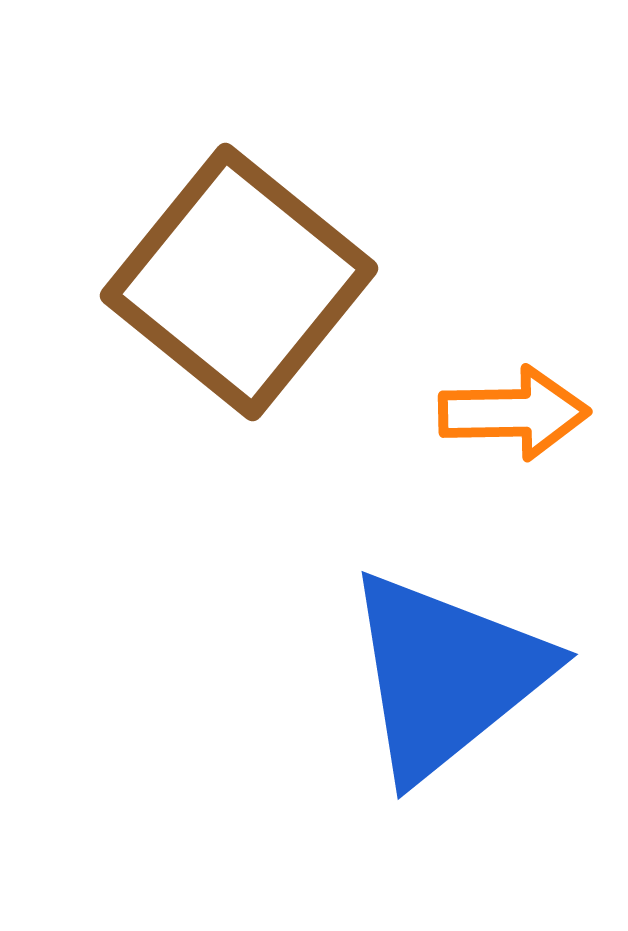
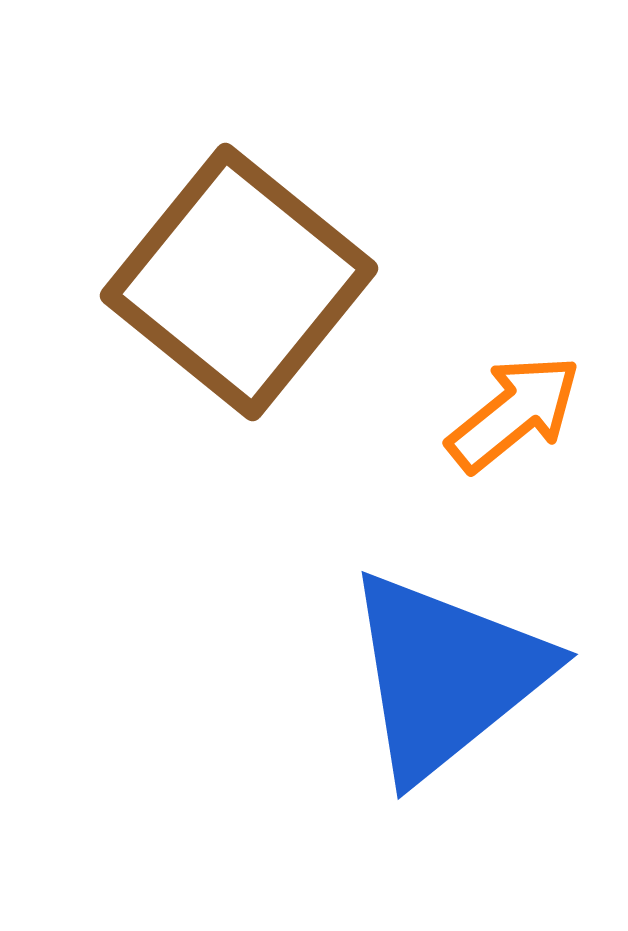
orange arrow: rotated 38 degrees counterclockwise
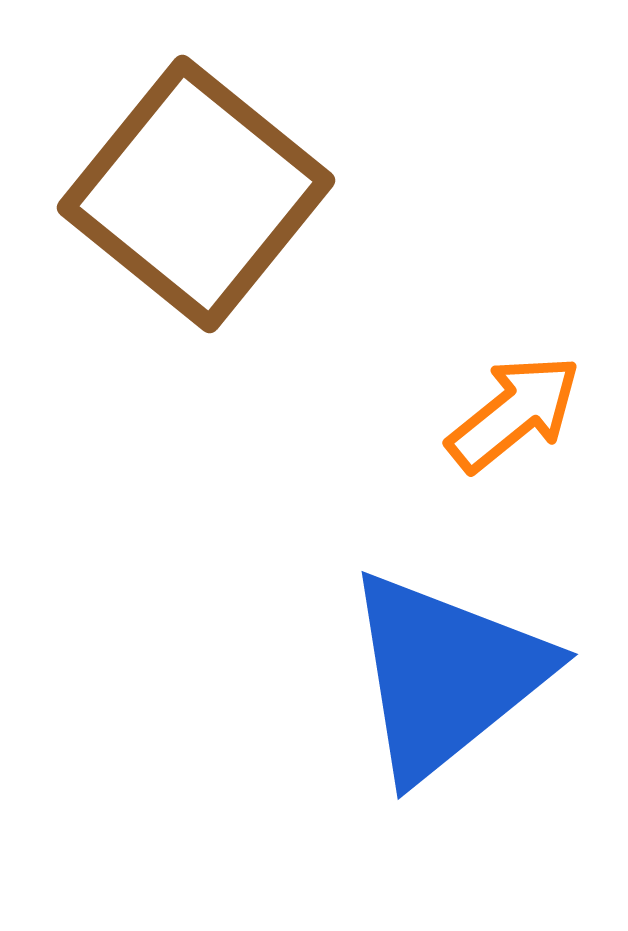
brown square: moved 43 px left, 88 px up
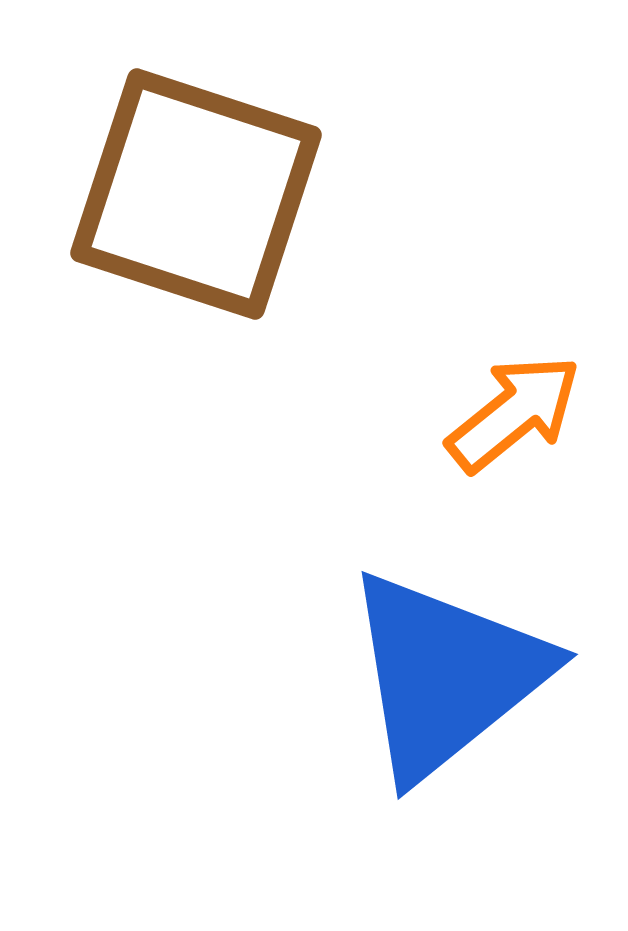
brown square: rotated 21 degrees counterclockwise
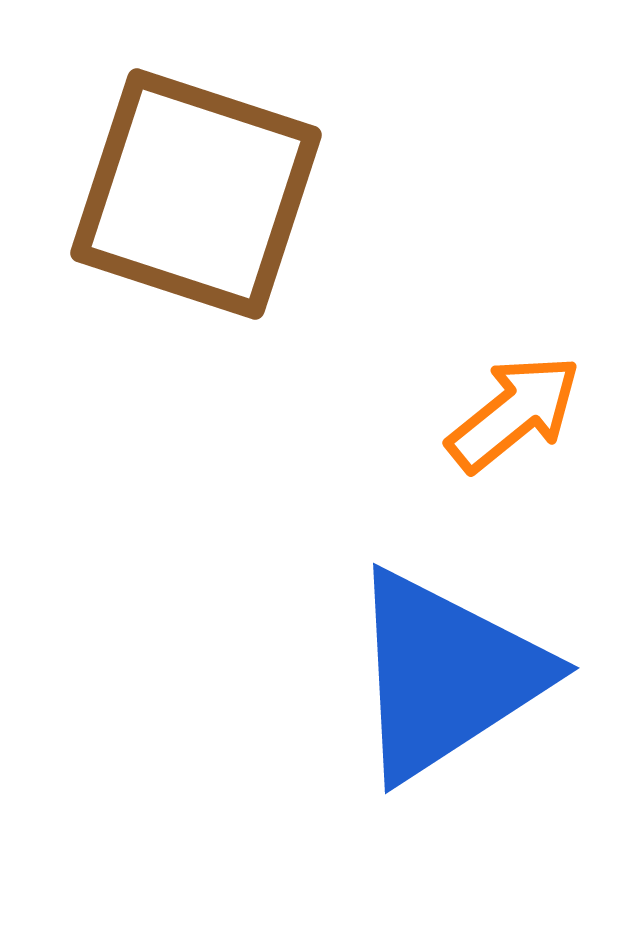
blue triangle: rotated 6 degrees clockwise
